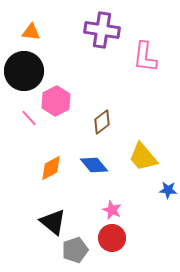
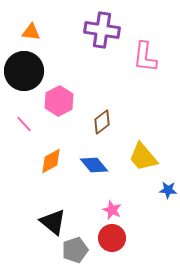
pink hexagon: moved 3 px right
pink line: moved 5 px left, 6 px down
orange diamond: moved 7 px up
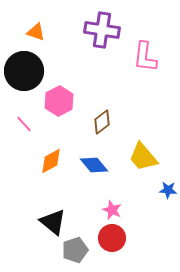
orange triangle: moved 5 px right; rotated 12 degrees clockwise
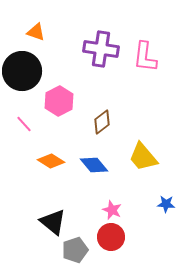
purple cross: moved 1 px left, 19 px down
black circle: moved 2 px left
orange diamond: rotated 60 degrees clockwise
blue star: moved 2 px left, 14 px down
red circle: moved 1 px left, 1 px up
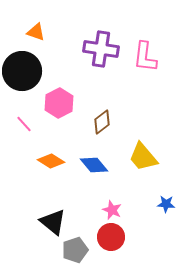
pink hexagon: moved 2 px down
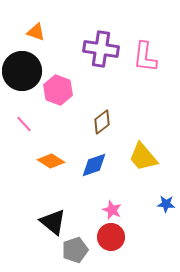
pink hexagon: moved 1 px left, 13 px up; rotated 12 degrees counterclockwise
blue diamond: rotated 68 degrees counterclockwise
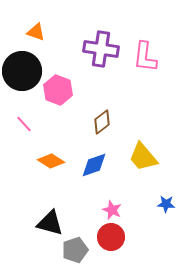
black triangle: moved 3 px left, 1 px down; rotated 24 degrees counterclockwise
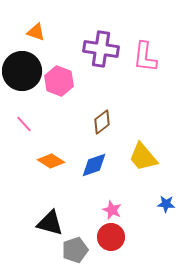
pink hexagon: moved 1 px right, 9 px up
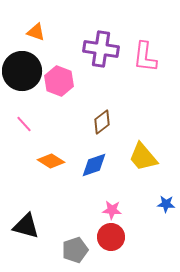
pink star: rotated 18 degrees counterclockwise
black triangle: moved 24 px left, 3 px down
